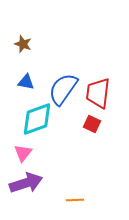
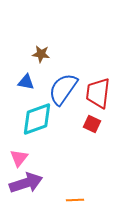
brown star: moved 18 px right, 10 px down; rotated 12 degrees counterclockwise
pink triangle: moved 4 px left, 5 px down
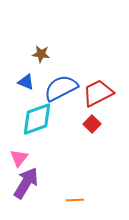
blue triangle: rotated 12 degrees clockwise
blue semicircle: moved 2 px left, 1 px up; rotated 28 degrees clockwise
red trapezoid: rotated 56 degrees clockwise
red square: rotated 18 degrees clockwise
purple arrow: rotated 40 degrees counterclockwise
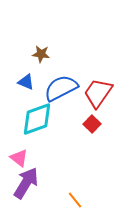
red trapezoid: rotated 28 degrees counterclockwise
pink triangle: rotated 30 degrees counterclockwise
orange line: rotated 54 degrees clockwise
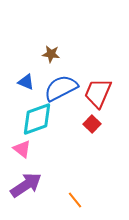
brown star: moved 10 px right
red trapezoid: rotated 12 degrees counterclockwise
pink triangle: moved 3 px right, 9 px up
purple arrow: moved 2 px down; rotated 24 degrees clockwise
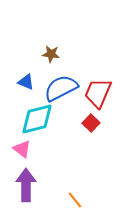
cyan diamond: rotated 6 degrees clockwise
red square: moved 1 px left, 1 px up
purple arrow: rotated 56 degrees counterclockwise
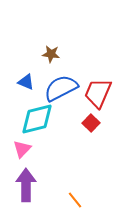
pink triangle: rotated 36 degrees clockwise
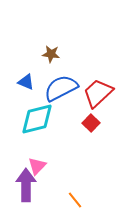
red trapezoid: rotated 24 degrees clockwise
pink triangle: moved 15 px right, 17 px down
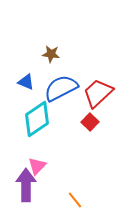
cyan diamond: rotated 21 degrees counterclockwise
red square: moved 1 px left, 1 px up
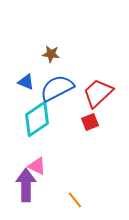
blue semicircle: moved 4 px left
red square: rotated 24 degrees clockwise
pink triangle: rotated 48 degrees counterclockwise
